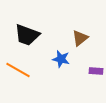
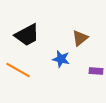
black trapezoid: rotated 48 degrees counterclockwise
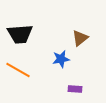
black trapezoid: moved 7 px left, 1 px up; rotated 24 degrees clockwise
blue star: rotated 24 degrees counterclockwise
purple rectangle: moved 21 px left, 18 px down
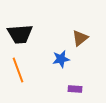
orange line: rotated 40 degrees clockwise
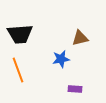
brown triangle: rotated 24 degrees clockwise
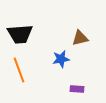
orange line: moved 1 px right
purple rectangle: moved 2 px right
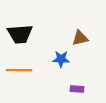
blue star: rotated 12 degrees clockwise
orange line: rotated 70 degrees counterclockwise
